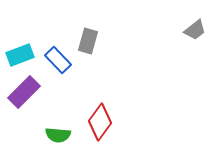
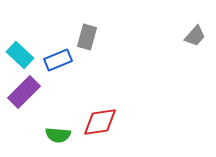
gray trapezoid: moved 6 px down; rotated 10 degrees counterclockwise
gray rectangle: moved 1 px left, 4 px up
cyan rectangle: rotated 64 degrees clockwise
blue rectangle: rotated 68 degrees counterclockwise
red diamond: rotated 45 degrees clockwise
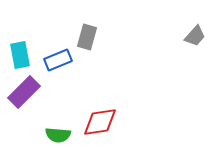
cyan rectangle: rotated 36 degrees clockwise
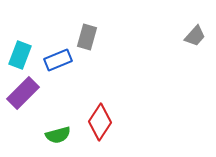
cyan rectangle: rotated 32 degrees clockwise
purple rectangle: moved 1 px left, 1 px down
red diamond: rotated 48 degrees counterclockwise
green semicircle: rotated 20 degrees counterclockwise
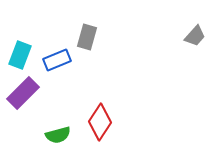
blue rectangle: moved 1 px left
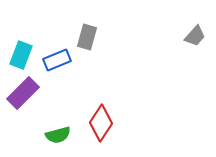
cyan rectangle: moved 1 px right
red diamond: moved 1 px right, 1 px down
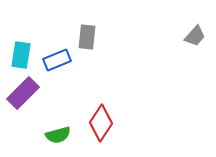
gray rectangle: rotated 10 degrees counterclockwise
cyan rectangle: rotated 12 degrees counterclockwise
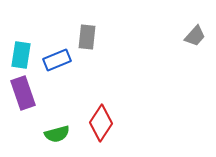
purple rectangle: rotated 64 degrees counterclockwise
green semicircle: moved 1 px left, 1 px up
